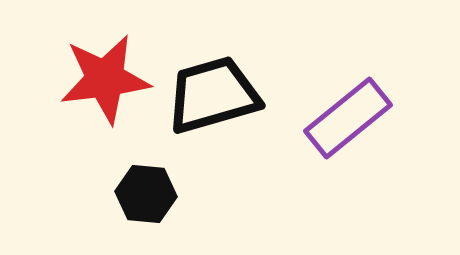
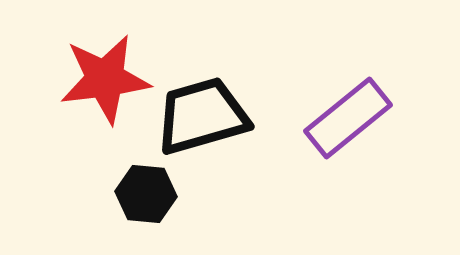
black trapezoid: moved 11 px left, 21 px down
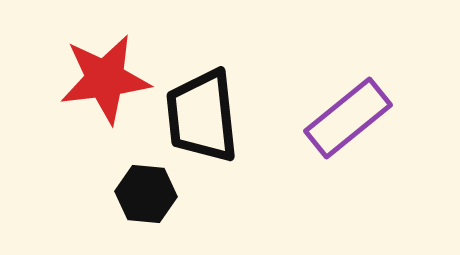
black trapezoid: rotated 80 degrees counterclockwise
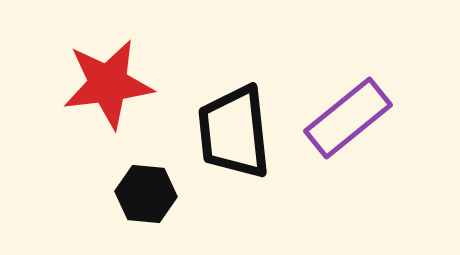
red star: moved 3 px right, 5 px down
black trapezoid: moved 32 px right, 16 px down
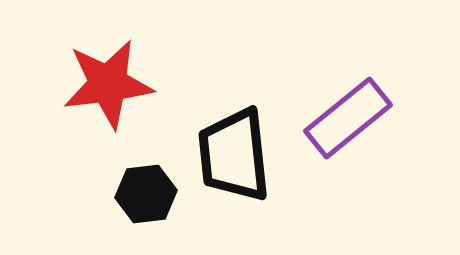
black trapezoid: moved 23 px down
black hexagon: rotated 12 degrees counterclockwise
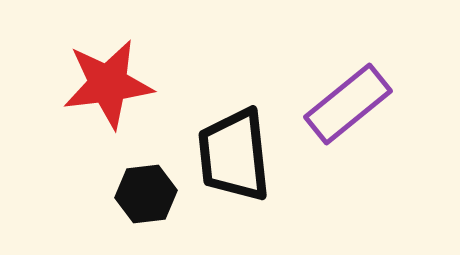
purple rectangle: moved 14 px up
